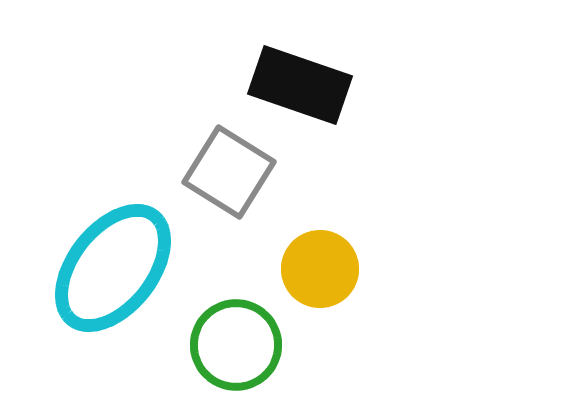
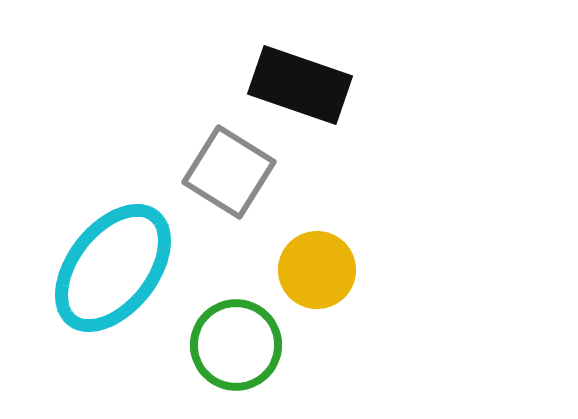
yellow circle: moved 3 px left, 1 px down
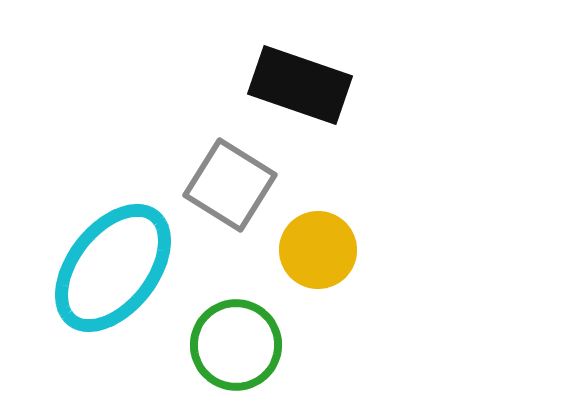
gray square: moved 1 px right, 13 px down
yellow circle: moved 1 px right, 20 px up
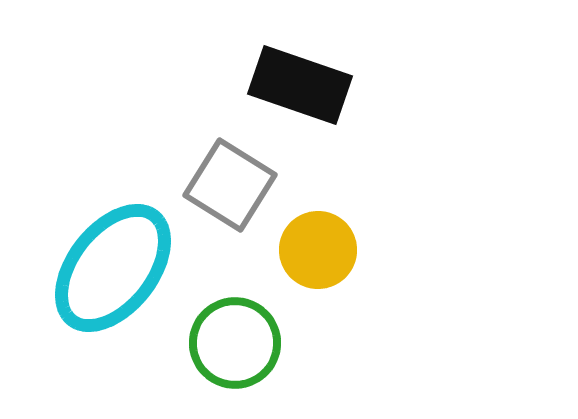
green circle: moved 1 px left, 2 px up
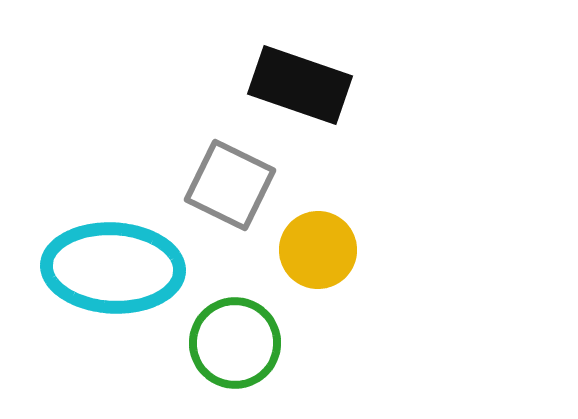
gray square: rotated 6 degrees counterclockwise
cyan ellipse: rotated 55 degrees clockwise
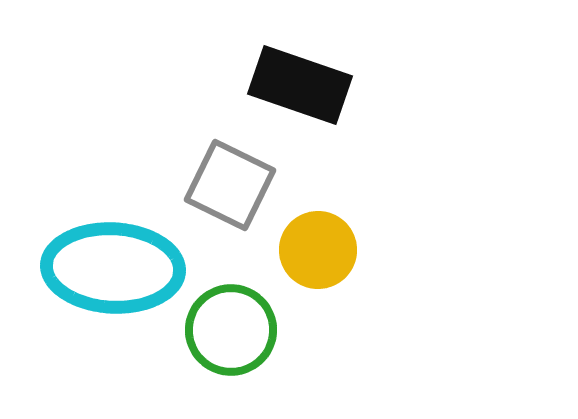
green circle: moved 4 px left, 13 px up
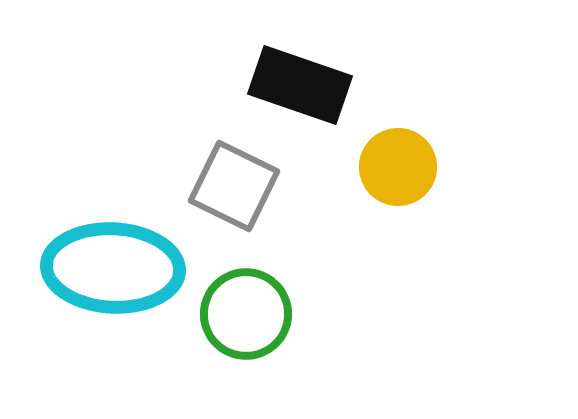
gray square: moved 4 px right, 1 px down
yellow circle: moved 80 px right, 83 px up
green circle: moved 15 px right, 16 px up
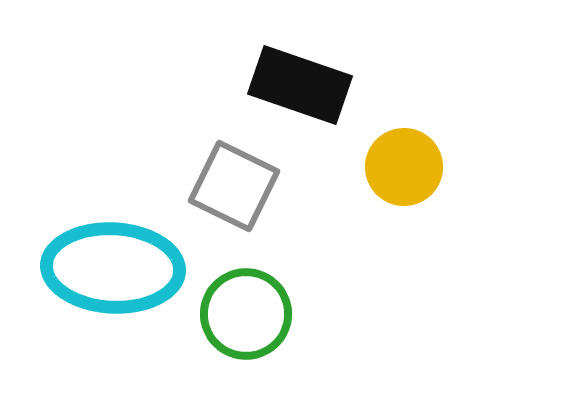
yellow circle: moved 6 px right
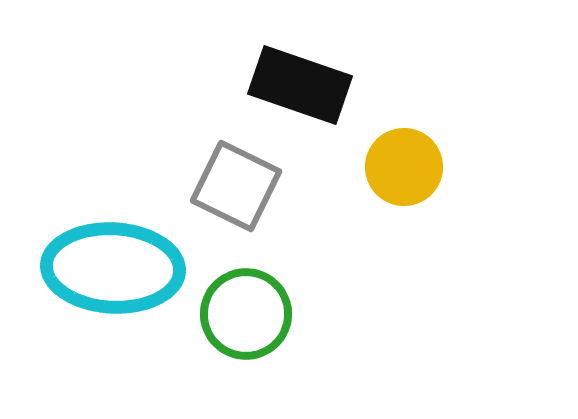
gray square: moved 2 px right
